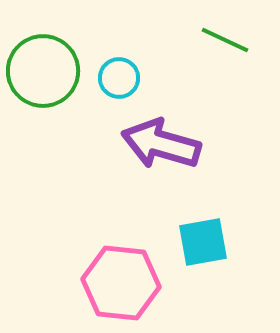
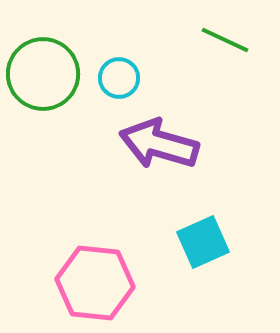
green circle: moved 3 px down
purple arrow: moved 2 px left
cyan square: rotated 14 degrees counterclockwise
pink hexagon: moved 26 px left
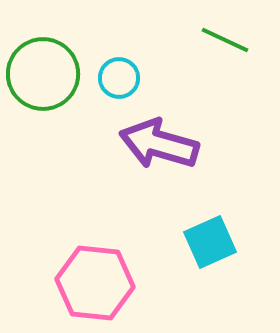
cyan square: moved 7 px right
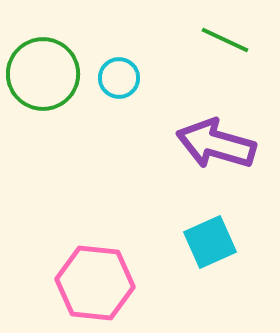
purple arrow: moved 57 px right
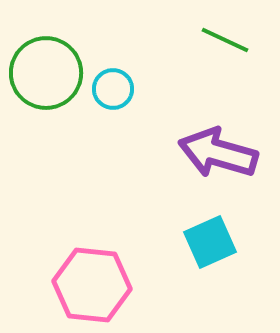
green circle: moved 3 px right, 1 px up
cyan circle: moved 6 px left, 11 px down
purple arrow: moved 2 px right, 9 px down
pink hexagon: moved 3 px left, 2 px down
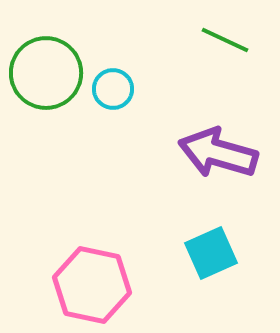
cyan square: moved 1 px right, 11 px down
pink hexagon: rotated 6 degrees clockwise
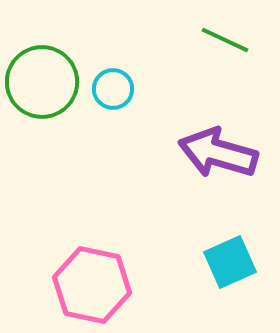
green circle: moved 4 px left, 9 px down
cyan square: moved 19 px right, 9 px down
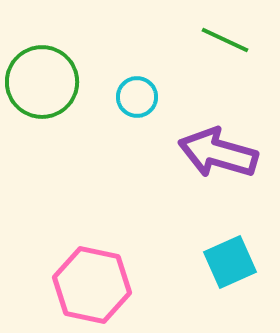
cyan circle: moved 24 px right, 8 px down
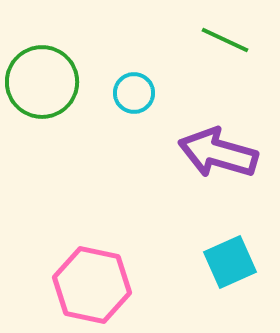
cyan circle: moved 3 px left, 4 px up
